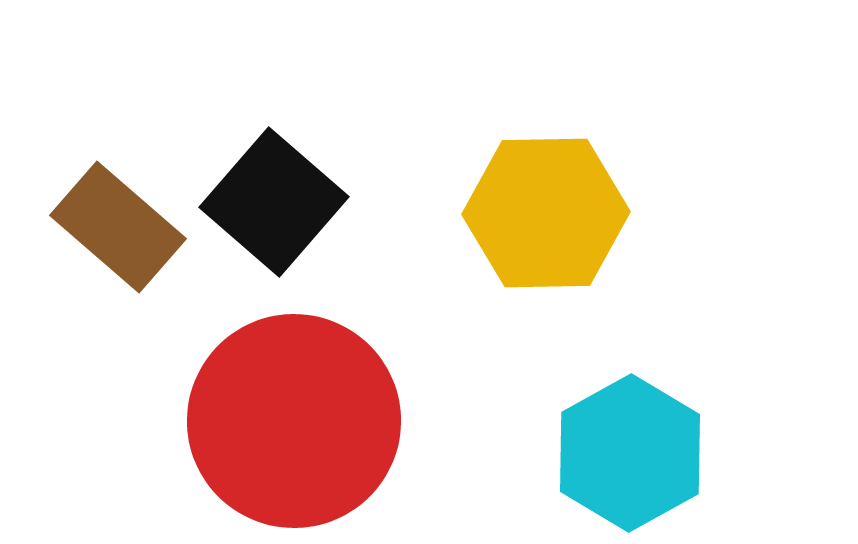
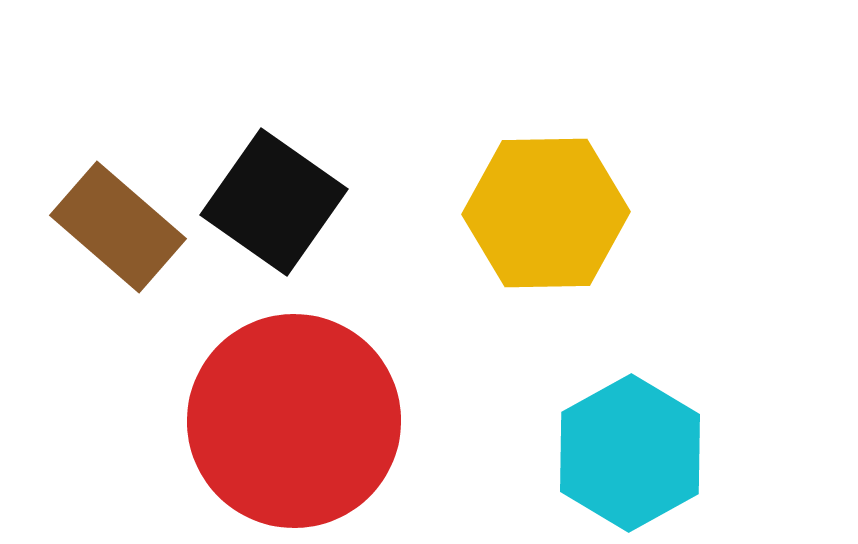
black square: rotated 6 degrees counterclockwise
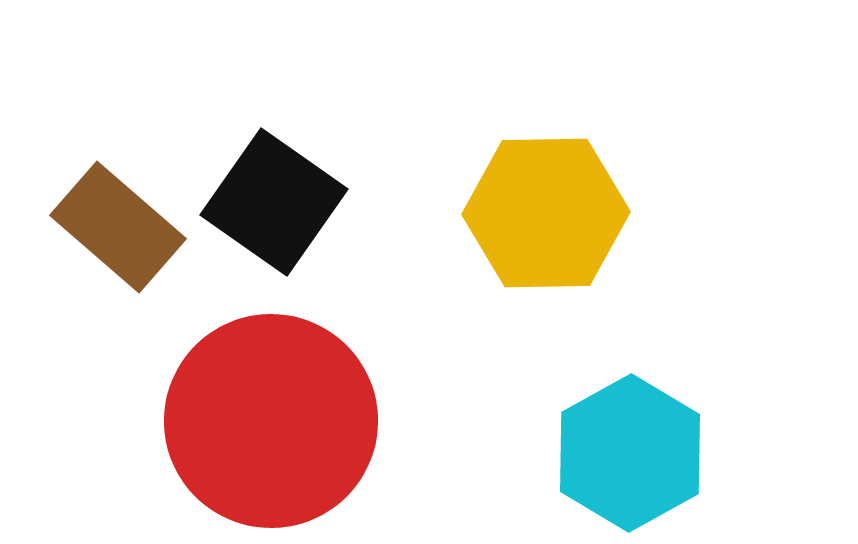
red circle: moved 23 px left
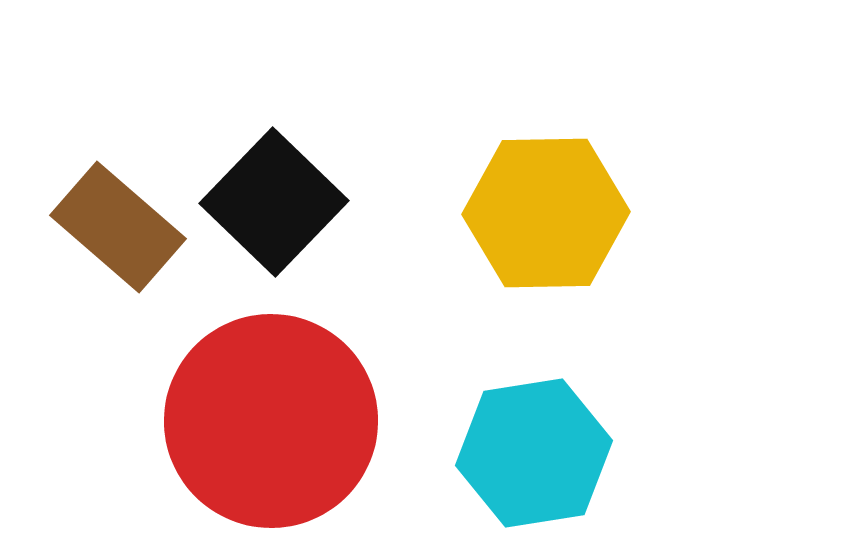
black square: rotated 9 degrees clockwise
cyan hexagon: moved 96 px left; rotated 20 degrees clockwise
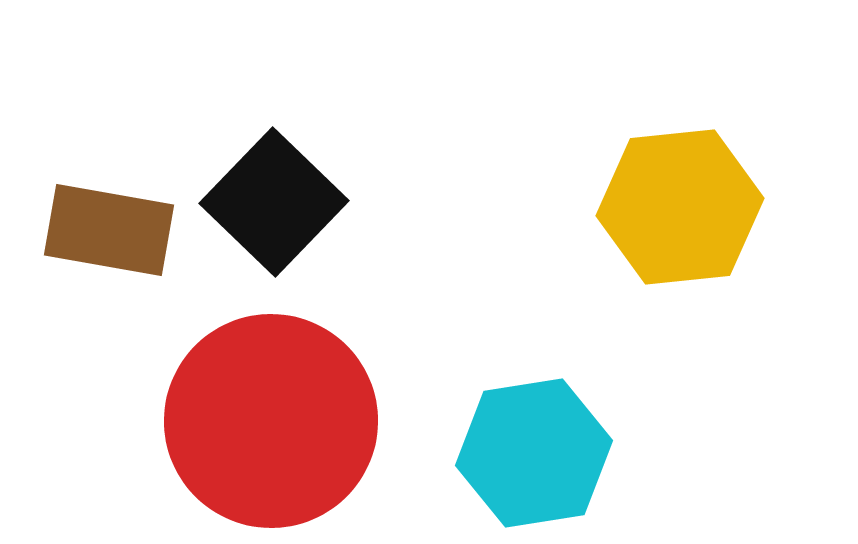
yellow hexagon: moved 134 px right, 6 px up; rotated 5 degrees counterclockwise
brown rectangle: moved 9 px left, 3 px down; rotated 31 degrees counterclockwise
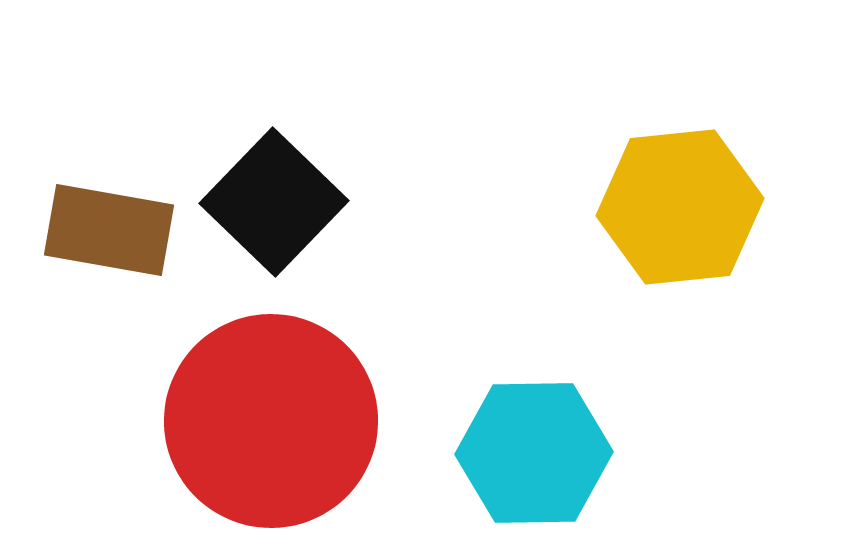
cyan hexagon: rotated 8 degrees clockwise
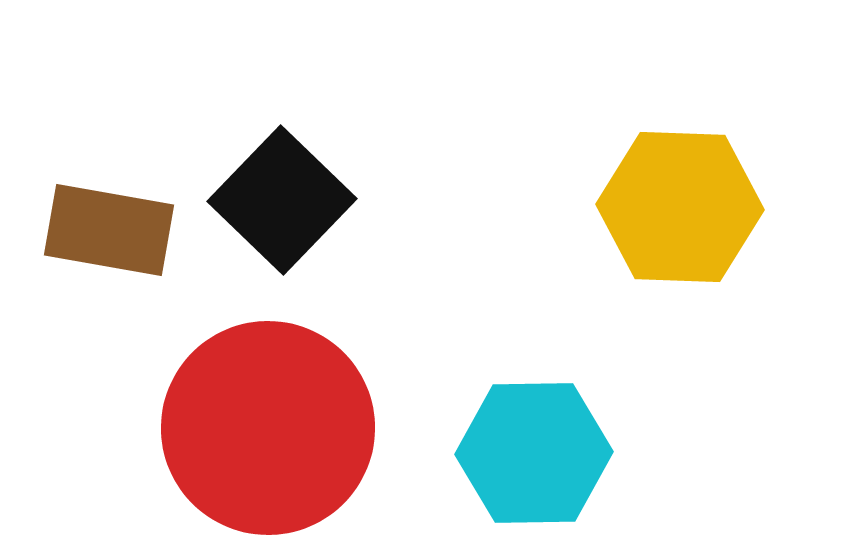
black square: moved 8 px right, 2 px up
yellow hexagon: rotated 8 degrees clockwise
red circle: moved 3 px left, 7 px down
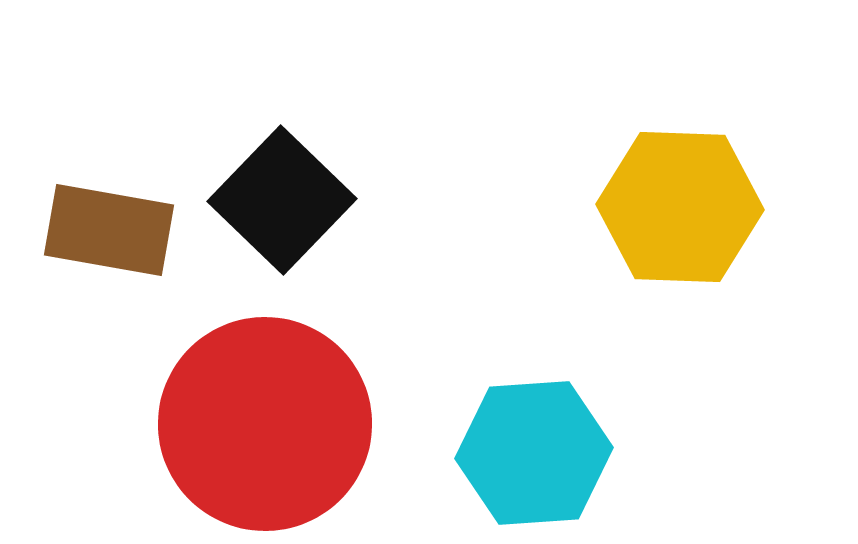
red circle: moved 3 px left, 4 px up
cyan hexagon: rotated 3 degrees counterclockwise
